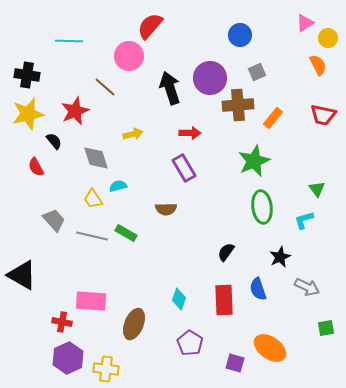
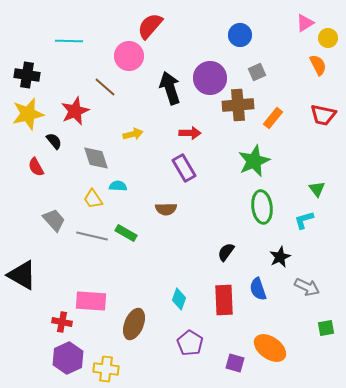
cyan semicircle at (118, 186): rotated 18 degrees clockwise
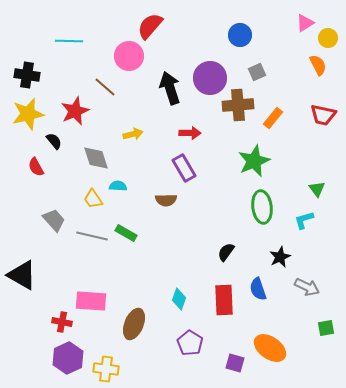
brown semicircle at (166, 209): moved 9 px up
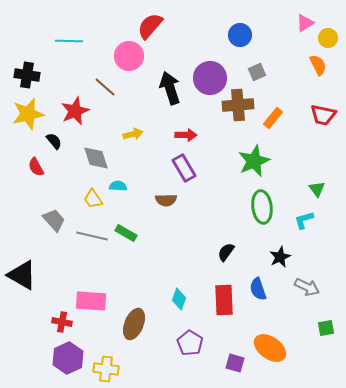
red arrow at (190, 133): moved 4 px left, 2 px down
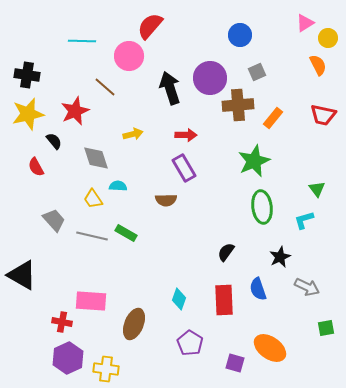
cyan line at (69, 41): moved 13 px right
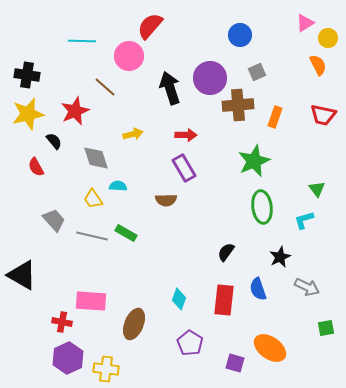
orange rectangle at (273, 118): moved 2 px right, 1 px up; rotated 20 degrees counterclockwise
red rectangle at (224, 300): rotated 8 degrees clockwise
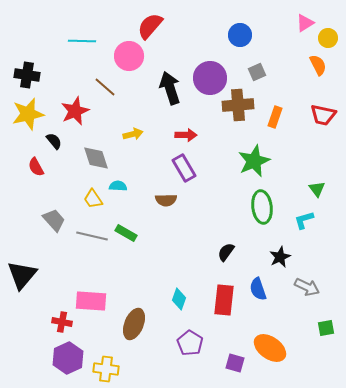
black triangle at (22, 275): rotated 40 degrees clockwise
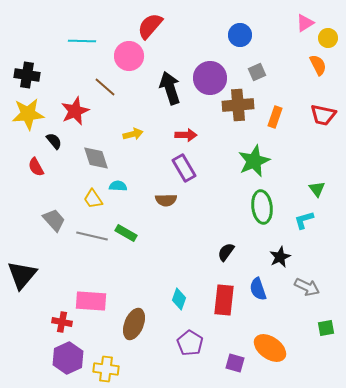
yellow star at (28, 114): rotated 8 degrees clockwise
